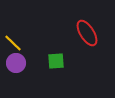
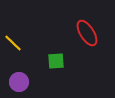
purple circle: moved 3 px right, 19 px down
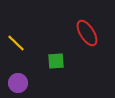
yellow line: moved 3 px right
purple circle: moved 1 px left, 1 px down
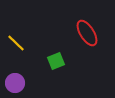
green square: rotated 18 degrees counterclockwise
purple circle: moved 3 px left
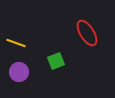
yellow line: rotated 24 degrees counterclockwise
purple circle: moved 4 px right, 11 px up
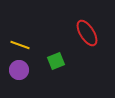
yellow line: moved 4 px right, 2 px down
purple circle: moved 2 px up
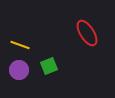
green square: moved 7 px left, 5 px down
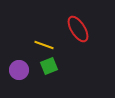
red ellipse: moved 9 px left, 4 px up
yellow line: moved 24 px right
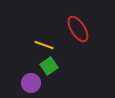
green square: rotated 12 degrees counterclockwise
purple circle: moved 12 px right, 13 px down
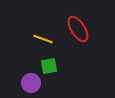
yellow line: moved 1 px left, 6 px up
green square: rotated 24 degrees clockwise
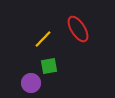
yellow line: rotated 66 degrees counterclockwise
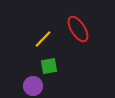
purple circle: moved 2 px right, 3 px down
